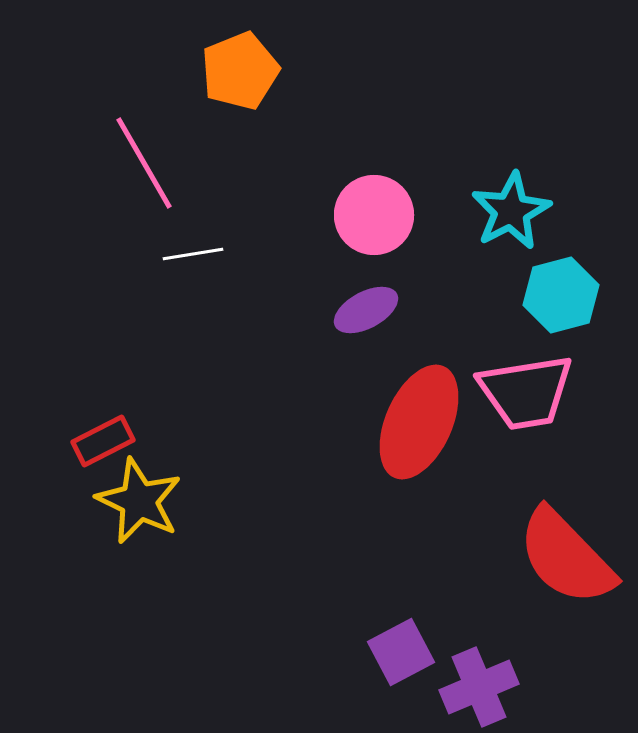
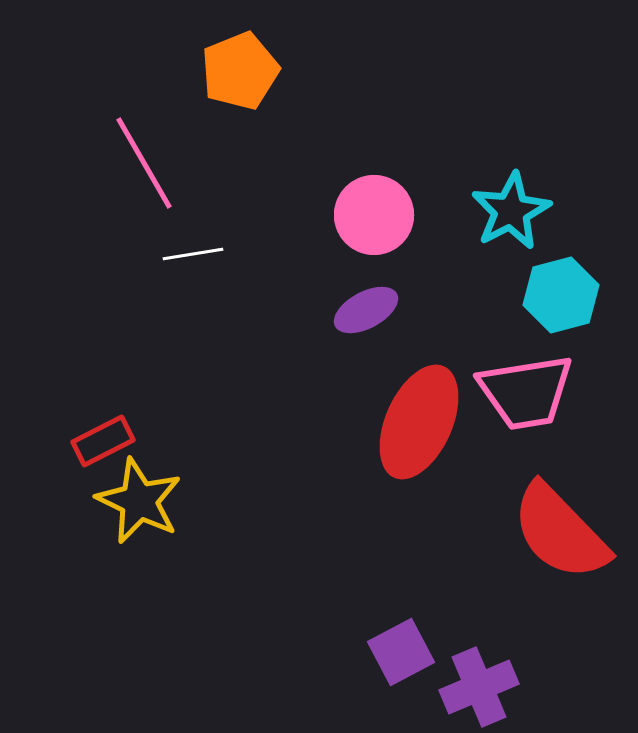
red semicircle: moved 6 px left, 25 px up
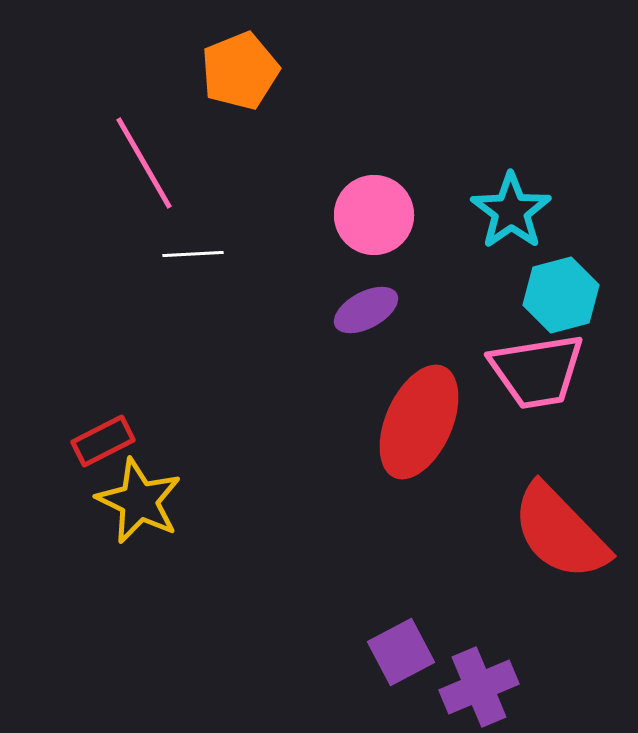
cyan star: rotated 8 degrees counterclockwise
white line: rotated 6 degrees clockwise
pink trapezoid: moved 11 px right, 21 px up
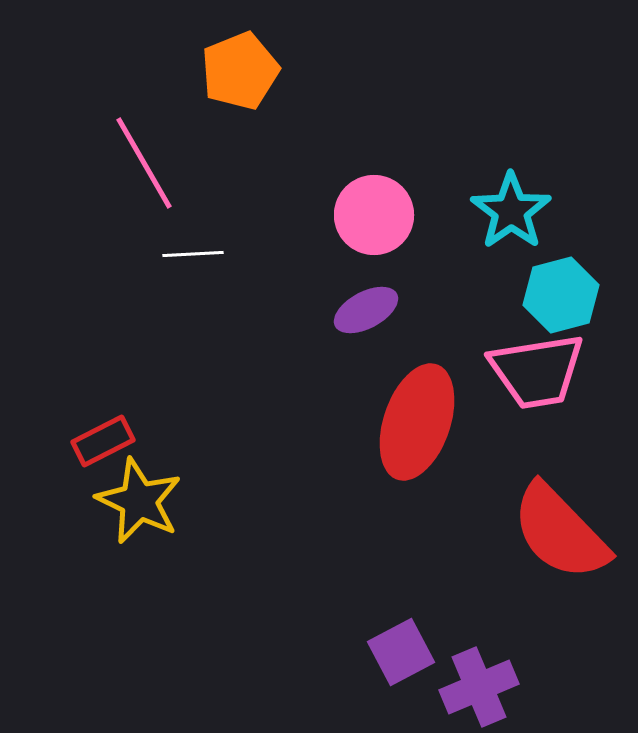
red ellipse: moved 2 px left; rotated 5 degrees counterclockwise
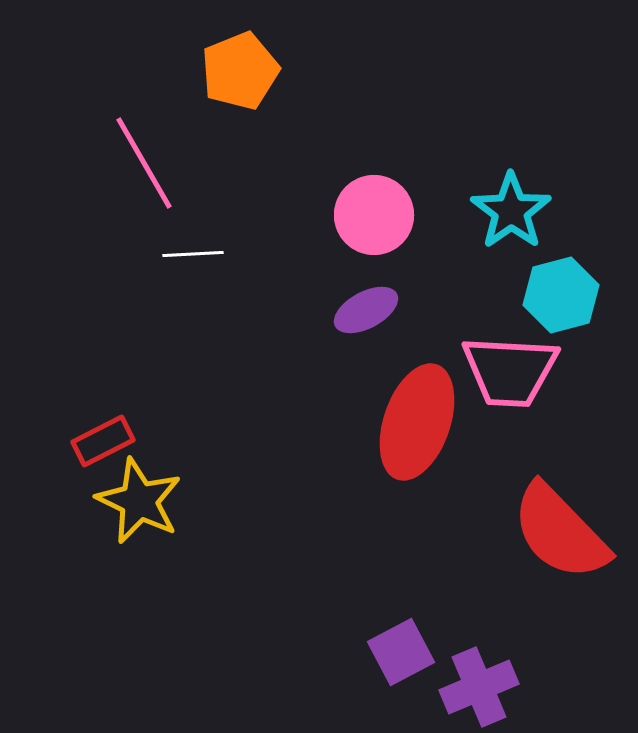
pink trapezoid: moved 27 px left; rotated 12 degrees clockwise
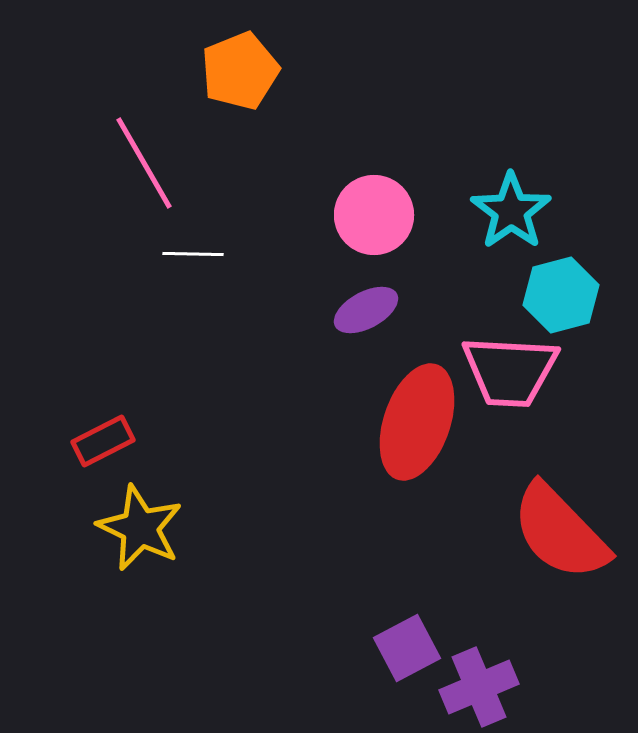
white line: rotated 4 degrees clockwise
yellow star: moved 1 px right, 27 px down
purple square: moved 6 px right, 4 px up
